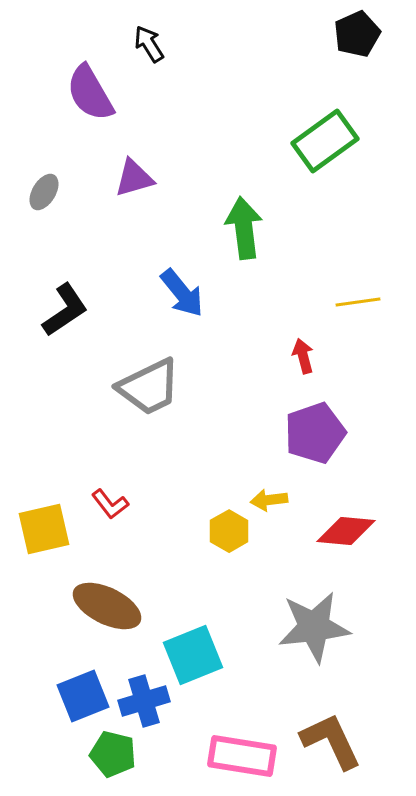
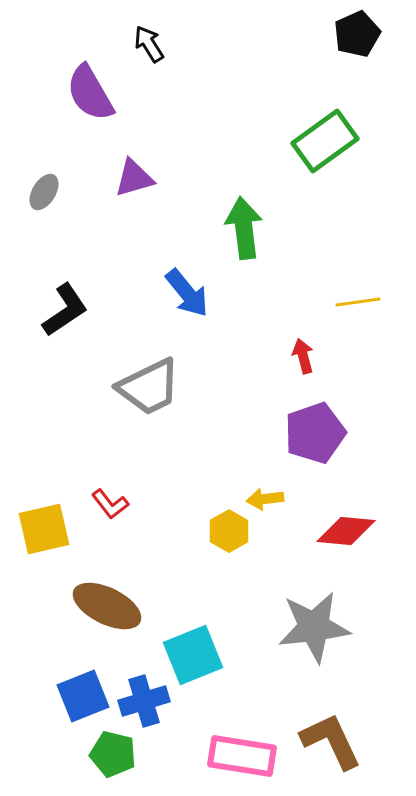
blue arrow: moved 5 px right
yellow arrow: moved 4 px left, 1 px up
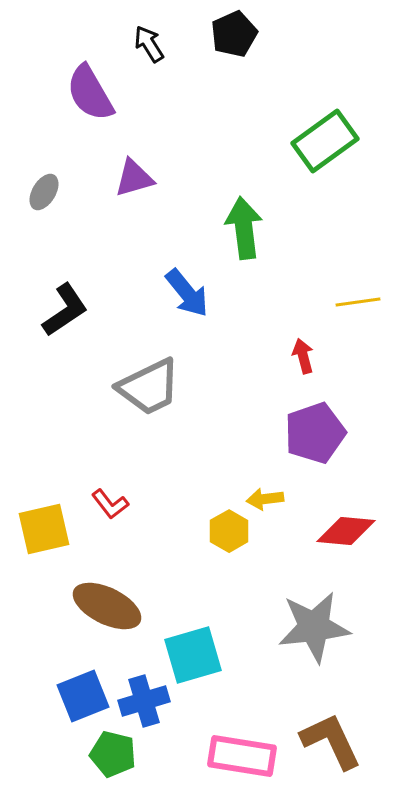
black pentagon: moved 123 px left
cyan square: rotated 6 degrees clockwise
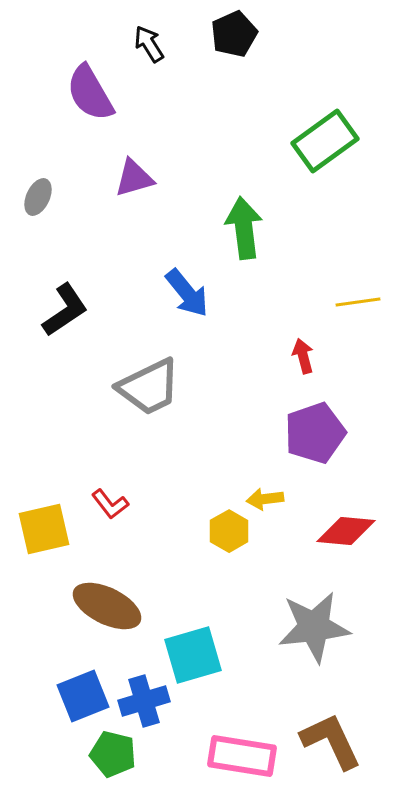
gray ellipse: moved 6 px left, 5 px down; rotated 6 degrees counterclockwise
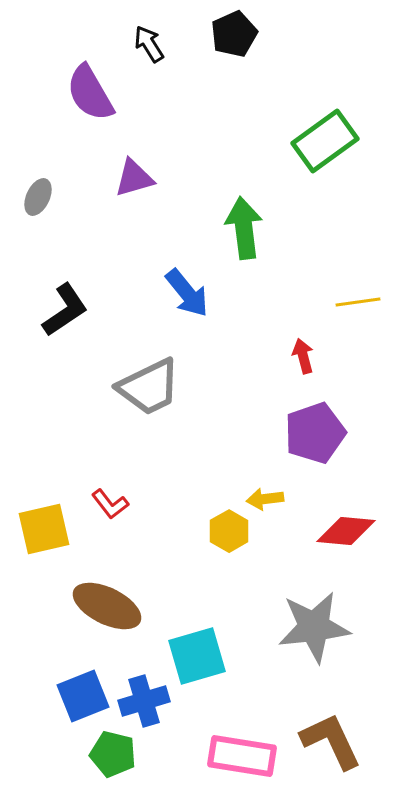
cyan square: moved 4 px right, 1 px down
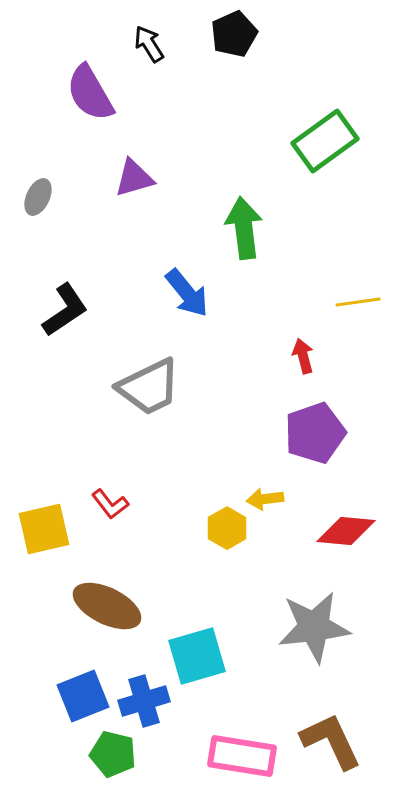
yellow hexagon: moved 2 px left, 3 px up
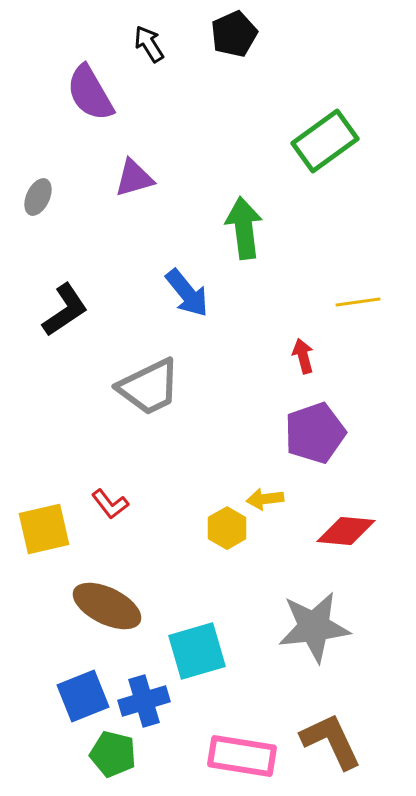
cyan square: moved 5 px up
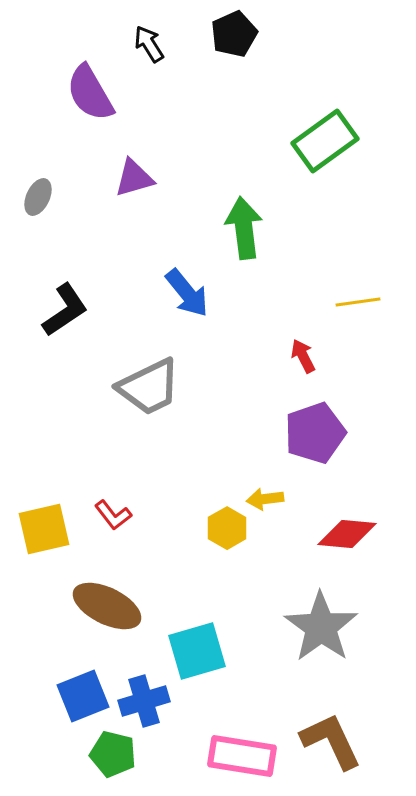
red arrow: rotated 12 degrees counterclockwise
red L-shape: moved 3 px right, 11 px down
red diamond: moved 1 px right, 3 px down
gray star: moved 7 px right; rotated 30 degrees counterclockwise
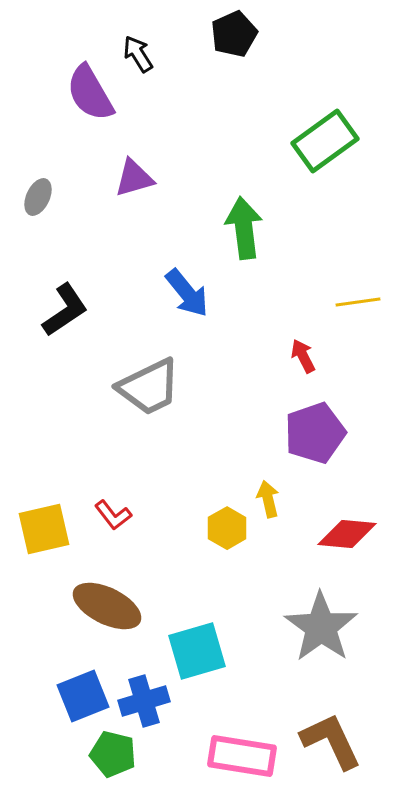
black arrow: moved 11 px left, 10 px down
yellow arrow: moved 3 px right; rotated 84 degrees clockwise
